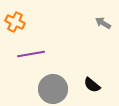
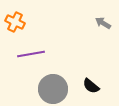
black semicircle: moved 1 px left, 1 px down
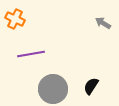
orange cross: moved 3 px up
black semicircle: rotated 84 degrees clockwise
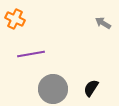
black semicircle: moved 2 px down
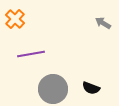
orange cross: rotated 18 degrees clockwise
black semicircle: rotated 102 degrees counterclockwise
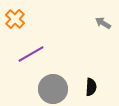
purple line: rotated 20 degrees counterclockwise
black semicircle: moved 1 px up; rotated 108 degrees counterclockwise
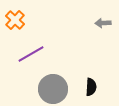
orange cross: moved 1 px down
gray arrow: rotated 35 degrees counterclockwise
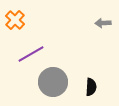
gray circle: moved 7 px up
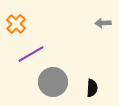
orange cross: moved 1 px right, 4 px down
black semicircle: moved 1 px right, 1 px down
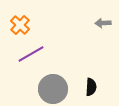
orange cross: moved 4 px right, 1 px down
gray circle: moved 7 px down
black semicircle: moved 1 px left, 1 px up
